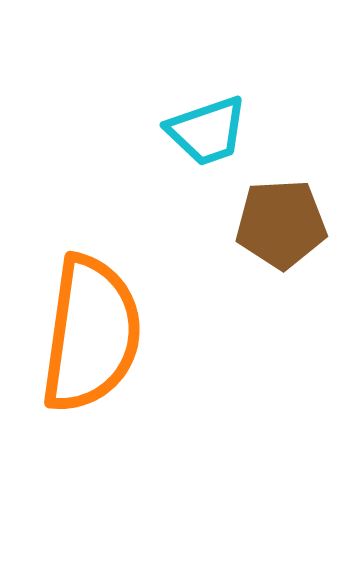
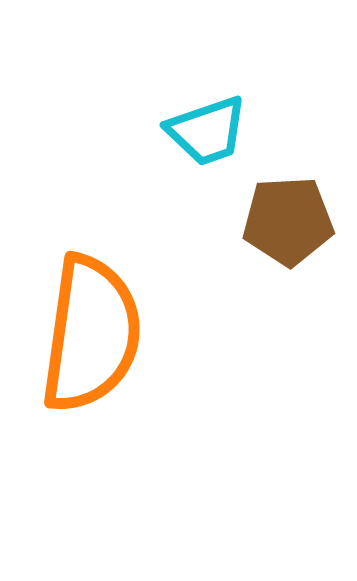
brown pentagon: moved 7 px right, 3 px up
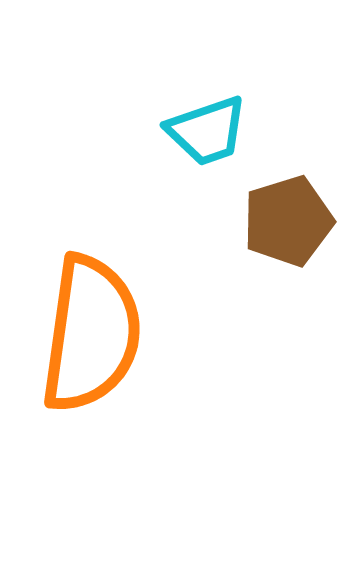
brown pentagon: rotated 14 degrees counterclockwise
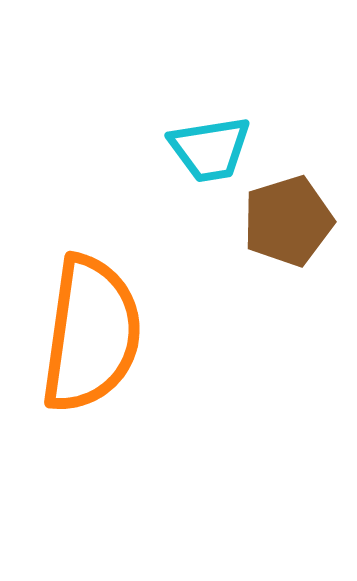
cyan trapezoid: moved 3 px right, 18 px down; rotated 10 degrees clockwise
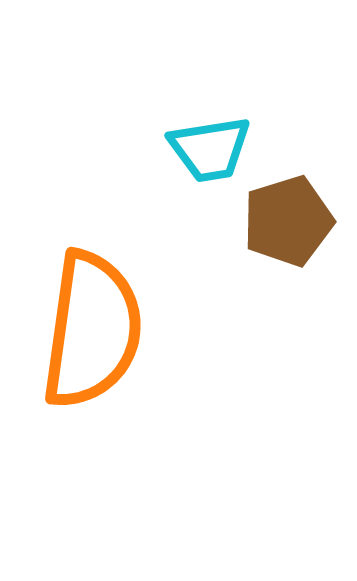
orange semicircle: moved 1 px right, 4 px up
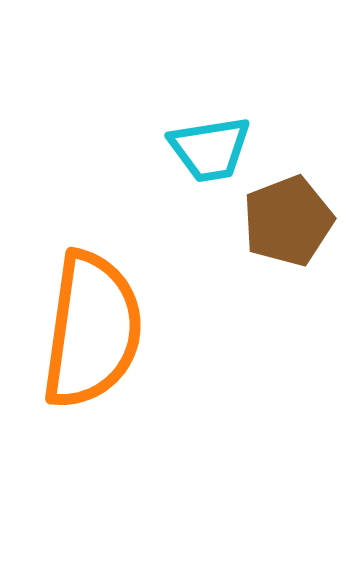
brown pentagon: rotated 4 degrees counterclockwise
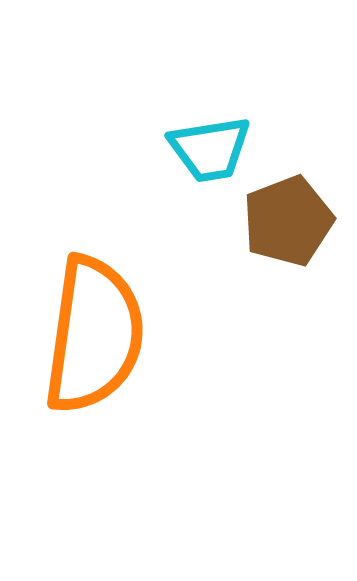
orange semicircle: moved 2 px right, 5 px down
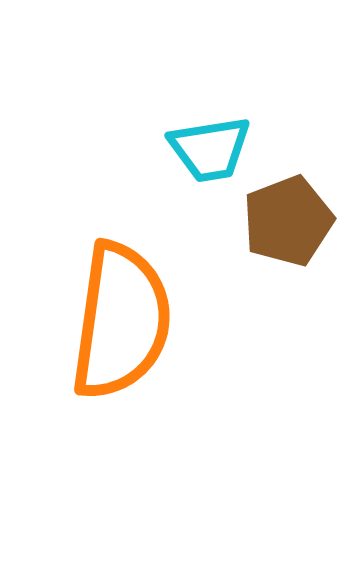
orange semicircle: moved 27 px right, 14 px up
